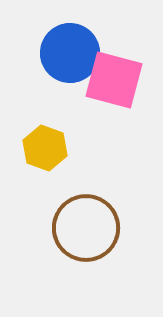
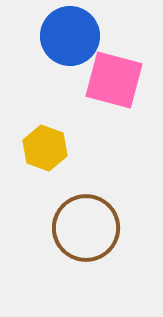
blue circle: moved 17 px up
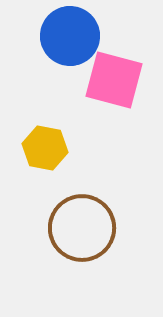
yellow hexagon: rotated 9 degrees counterclockwise
brown circle: moved 4 px left
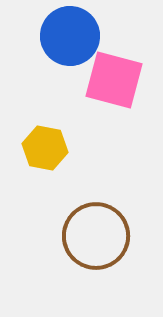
brown circle: moved 14 px right, 8 px down
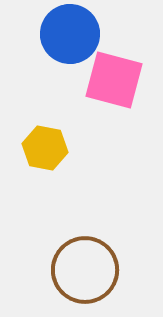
blue circle: moved 2 px up
brown circle: moved 11 px left, 34 px down
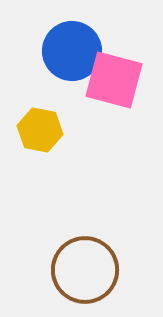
blue circle: moved 2 px right, 17 px down
yellow hexagon: moved 5 px left, 18 px up
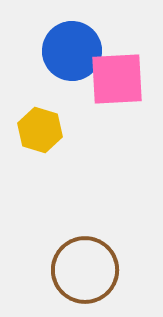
pink square: moved 3 px right, 1 px up; rotated 18 degrees counterclockwise
yellow hexagon: rotated 6 degrees clockwise
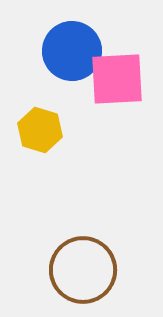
brown circle: moved 2 px left
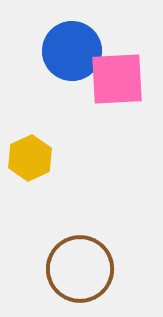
yellow hexagon: moved 10 px left, 28 px down; rotated 18 degrees clockwise
brown circle: moved 3 px left, 1 px up
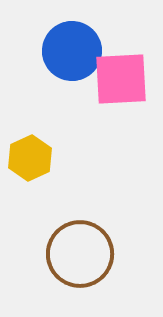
pink square: moved 4 px right
brown circle: moved 15 px up
